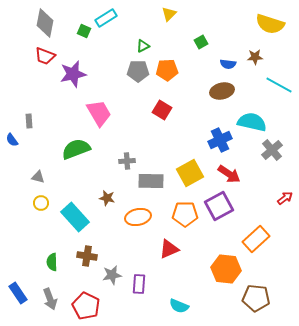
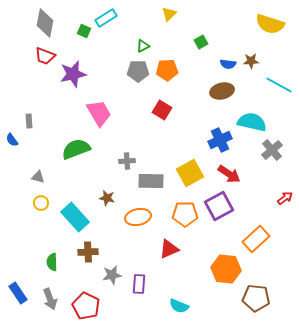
brown star at (255, 57): moved 4 px left, 4 px down
brown cross at (87, 256): moved 1 px right, 4 px up; rotated 12 degrees counterclockwise
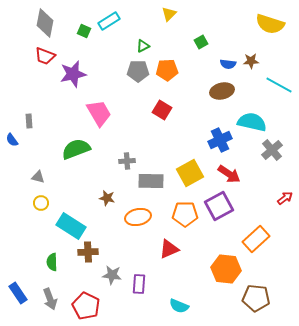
cyan rectangle at (106, 18): moved 3 px right, 3 px down
cyan rectangle at (75, 217): moved 4 px left, 9 px down; rotated 16 degrees counterclockwise
gray star at (112, 275): rotated 18 degrees clockwise
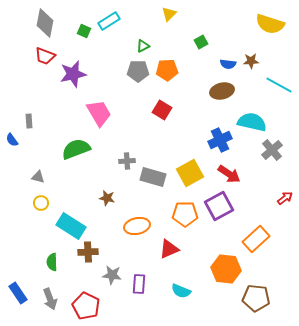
gray rectangle at (151, 181): moved 2 px right, 4 px up; rotated 15 degrees clockwise
orange ellipse at (138, 217): moved 1 px left, 9 px down
cyan semicircle at (179, 306): moved 2 px right, 15 px up
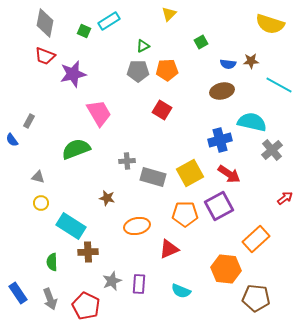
gray rectangle at (29, 121): rotated 32 degrees clockwise
blue cross at (220, 140): rotated 10 degrees clockwise
gray star at (112, 275): moved 6 px down; rotated 30 degrees counterclockwise
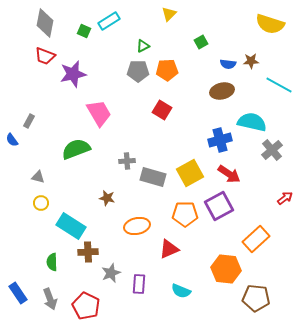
gray star at (112, 281): moved 1 px left, 8 px up
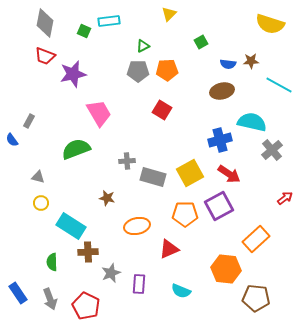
cyan rectangle at (109, 21): rotated 25 degrees clockwise
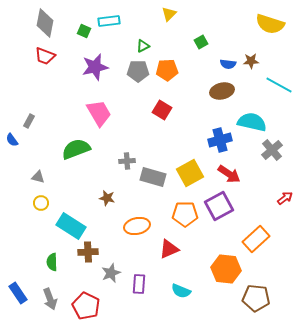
purple star at (73, 74): moved 22 px right, 7 px up
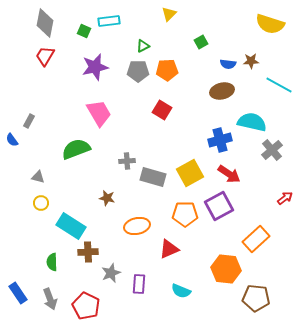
red trapezoid at (45, 56): rotated 100 degrees clockwise
